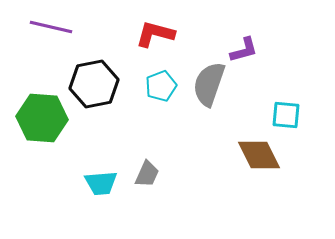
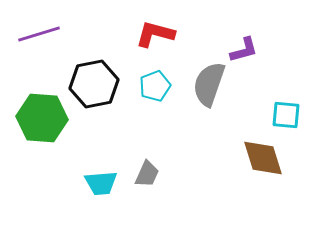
purple line: moved 12 px left, 7 px down; rotated 30 degrees counterclockwise
cyan pentagon: moved 6 px left
brown diamond: moved 4 px right, 3 px down; rotated 9 degrees clockwise
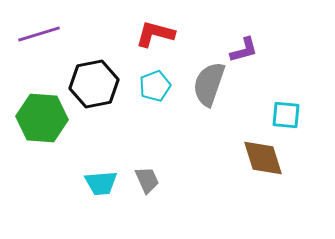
gray trapezoid: moved 6 px down; rotated 48 degrees counterclockwise
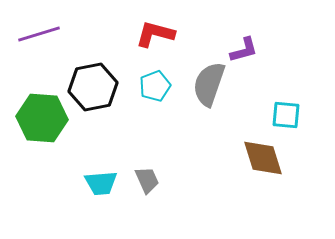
black hexagon: moved 1 px left, 3 px down
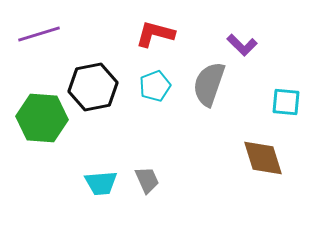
purple L-shape: moved 2 px left, 5 px up; rotated 60 degrees clockwise
cyan square: moved 13 px up
